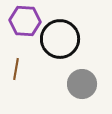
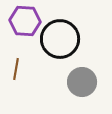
gray circle: moved 2 px up
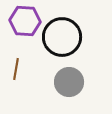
black circle: moved 2 px right, 2 px up
gray circle: moved 13 px left
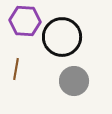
gray circle: moved 5 px right, 1 px up
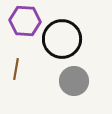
black circle: moved 2 px down
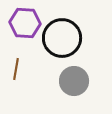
purple hexagon: moved 2 px down
black circle: moved 1 px up
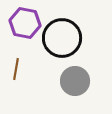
purple hexagon: rotated 8 degrees clockwise
gray circle: moved 1 px right
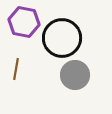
purple hexagon: moved 1 px left, 1 px up
gray circle: moved 6 px up
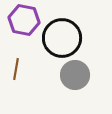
purple hexagon: moved 2 px up
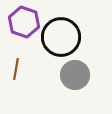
purple hexagon: moved 2 px down; rotated 8 degrees clockwise
black circle: moved 1 px left, 1 px up
